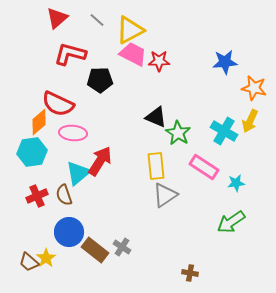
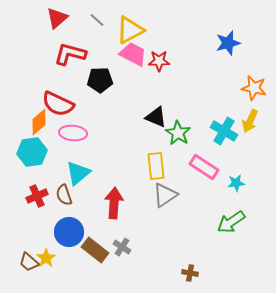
blue star: moved 3 px right, 19 px up; rotated 10 degrees counterclockwise
red arrow: moved 14 px right, 42 px down; rotated 28 degrees counterclockwise
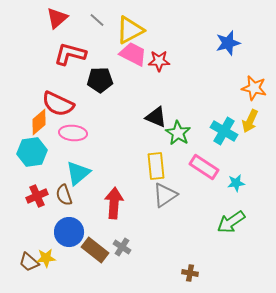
yellow star: rotated 30 degrees clockwise
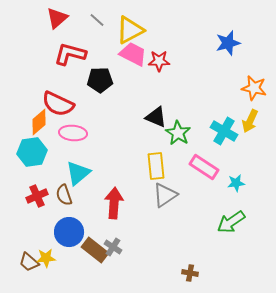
gray cross: moved 9 px left
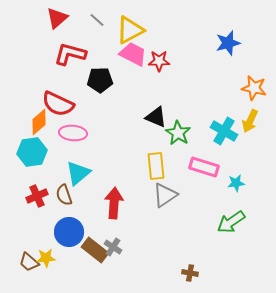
pink rectangle: rotated 16 degrees counterclockwise
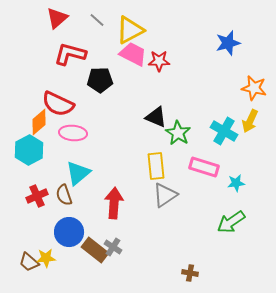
cyan hexagon: moved 3 px left, 2 px up; rotated 20 degrees counterclockwise
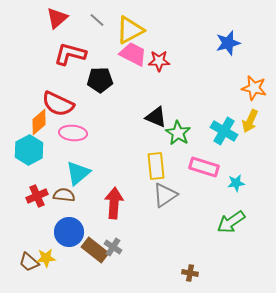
brown semicircle: rotated 115 degrees clockwise
